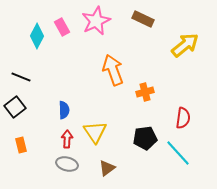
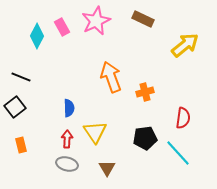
orange arrow: moved 2 px left, 7 px down
blue semicircle: moved 5 px right, 2 px up
brown triangle: rotated 24 degrees counterclockwise
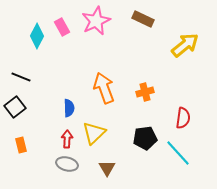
orange arrow: moved 7 px left, 11 px down
yellow triangle: moved 1 px left, 1 px down; rotated 20 degrees clockwise
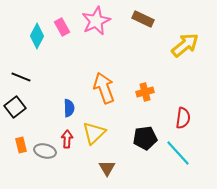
gray ellipse: moved 22 px left, 13 px up
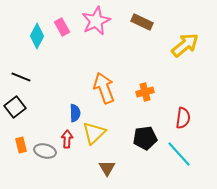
brown rectangle: moved 1 px left, 3 px down
blue semicircle: moved 6 px right, 5 px down
cyan line: moved 1 px right, 1 px down
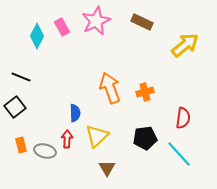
orange arrow: moved 6 px right
yellow triangle: moved 3 px right, 3 px down
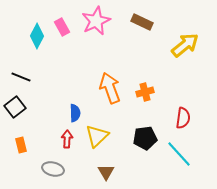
gray ellipse: moved 8 px right, 18 px down
brown triangle: moved 1 px left, 4 px down
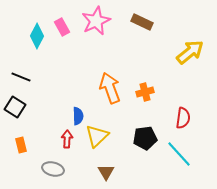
yellow arrow: moved 5 px right, 7 px down
black square: rotated 20 degrees counterclockwise
blue semicircle: moved 3 px right, 3 px down
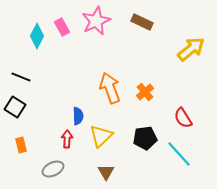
yellow arrow: moved 1 px right, 3 px up
orange cross: rotated 24 degrees counterclockwise
red semicircle: rotated 140 degrees clockwise
yellow triangle: moved 4 px right
gray ellipse: rotated 40 degrees counterclockwise
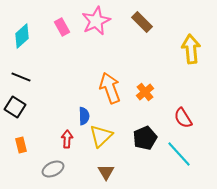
brown rectangle: rotated 20 degrees clockwise
cyan diamond: moved 15 px left; rotated 20 degrees clockwise
yellow arrow: rotated 56 degrees counterclockwise
blue semicircle: moved 6 px right
black pentagon: rotated 15 degrees counterclockwise
